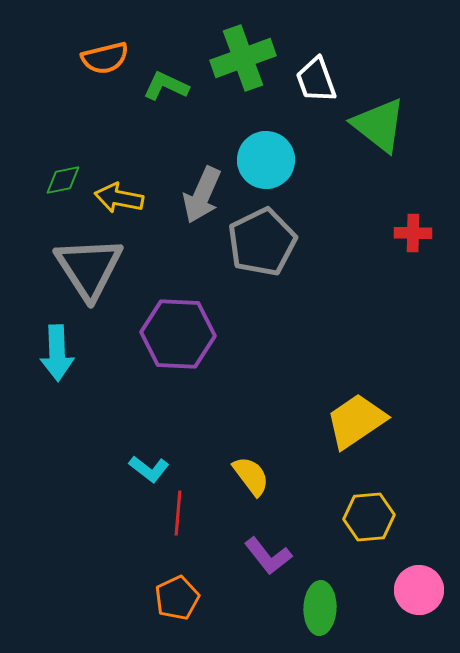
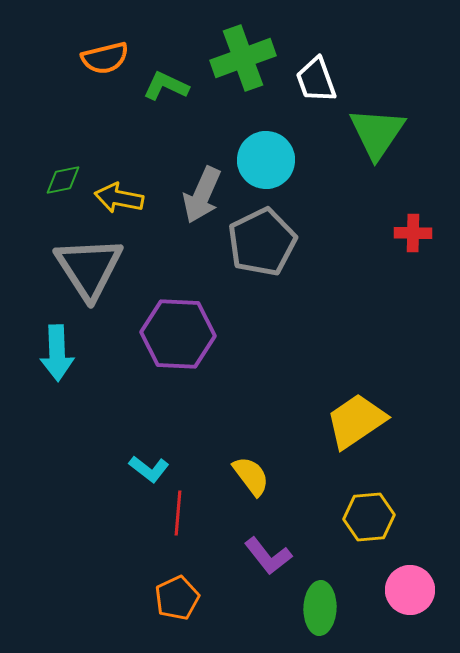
green triangle: moved 2 px left, 8 px down; rotated 26 degrees clockwise
pink circle: moved 9 px left
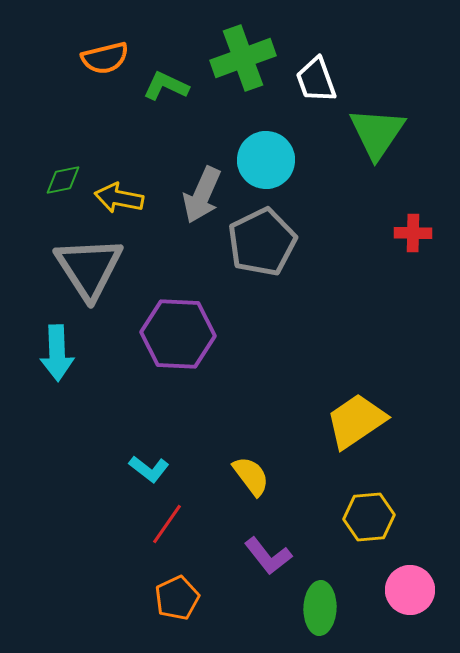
red line: moved 11 px left, 11 px down; rotated 30 degrees clockwise
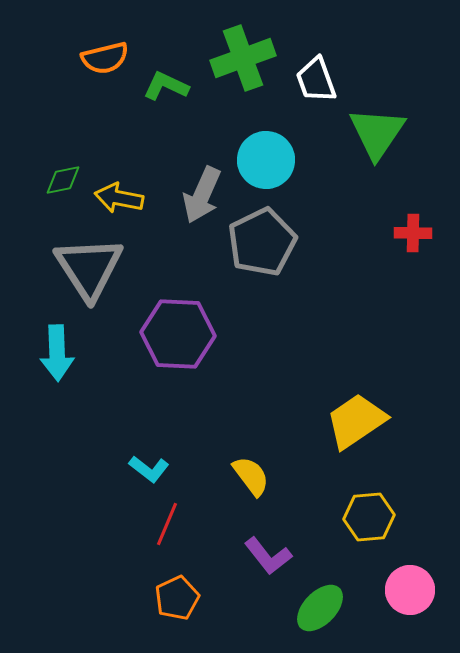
red line: rotated 12 degrees counterclockwise
green ellipse: rotated 42 degrees clockwise
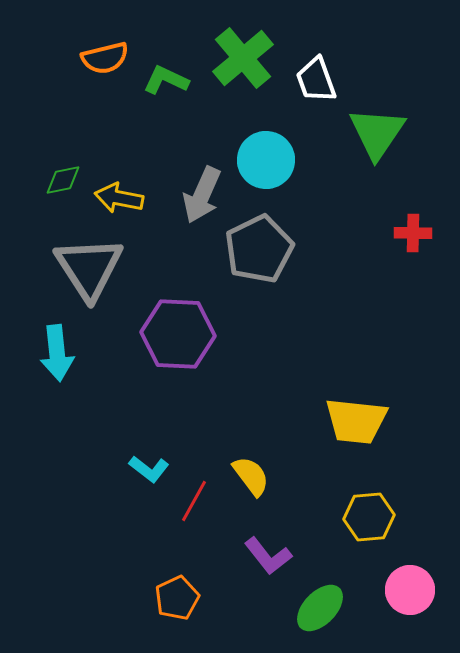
green cross: rotated 20 degrees counterclockwise
green L-shape: moved 6 px up
gray pentagon: moved 3 px left, 7 px down
cyan arrow: rotated 4 degrees counterclockwise
yellow trapezoid: rotated 140 degrees counterclockwise
red line: moved 27 px right, 23 px up; rotated 6 degrees clockwise
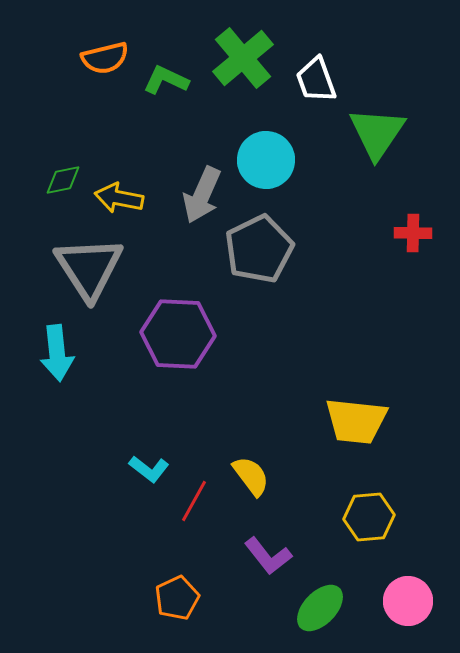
pink circle: moved 2 px left, 11 px down
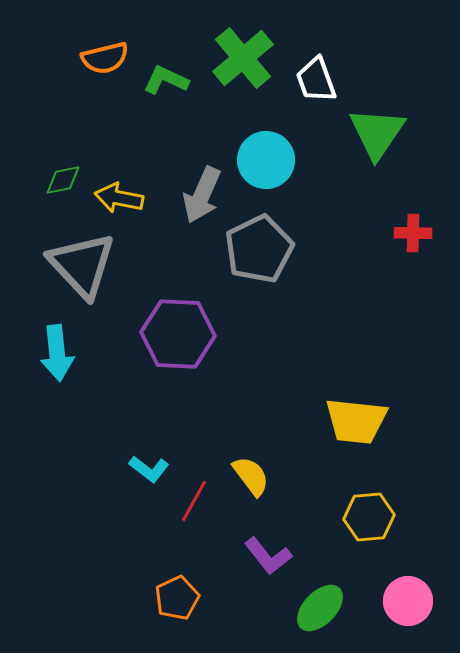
gray triangle: moved 7 px left, 3 px up; rotated 10 degrees counterclockwise
